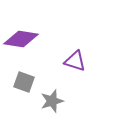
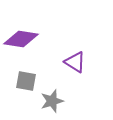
purple triangle: moved 1 px down; rotated 15 degrees clockwise
gray square: moved 2 px right, 1 px up; rotated 10 degrees counterclockwise
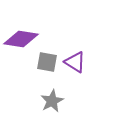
gray square: moved 21 px right, 19 px up
gray star: rotated 10 degrees counterclockwise
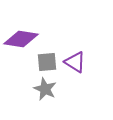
gray square: rotated 15 degrees counterclockwise
gray star: moved 7 px left, 12 px up; rotated 20 degrees counterclockwise
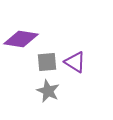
gray star: moved 3 px right, 2 px down
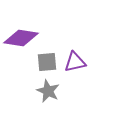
purple diamond: moved 1 px up
purple triangle: rotated 45 degrees counterclockwise
